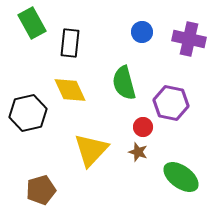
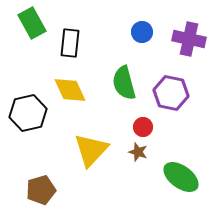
purple hexagon: moved 10 px up
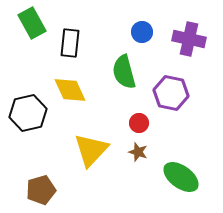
green semicircle: moved 11 px up
red circle: moved 4 px left, 4 px up
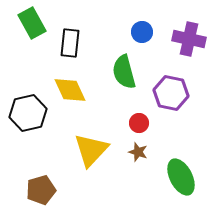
green ellipse: rotated 27 degrees clockwise
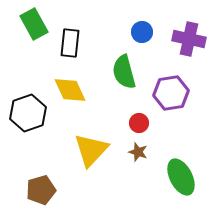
green rectangle: moved 2 px right, 1 px down
purple hexagon: rotated 20 degrees counterclockwise
black hexagon: rotated 6 degrees counterclockwise
